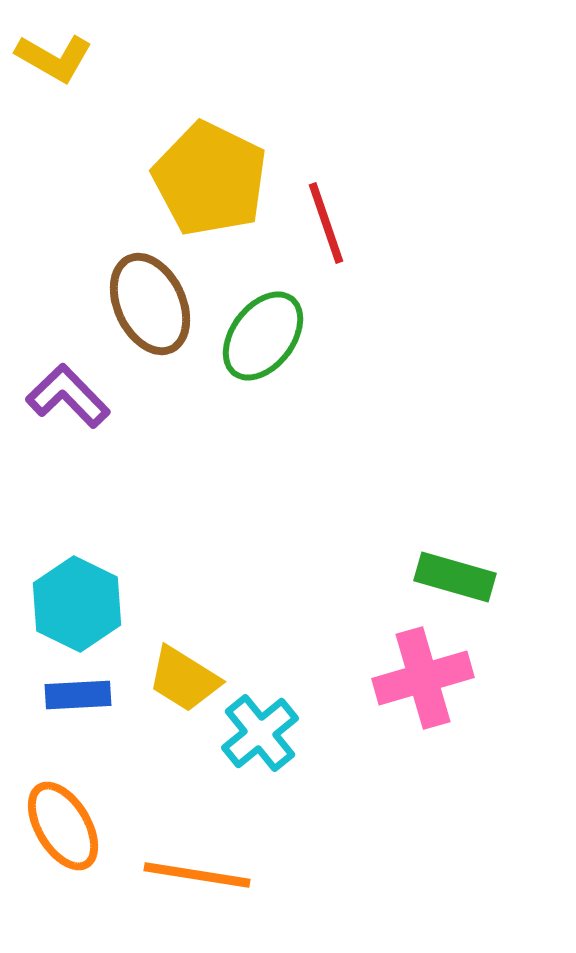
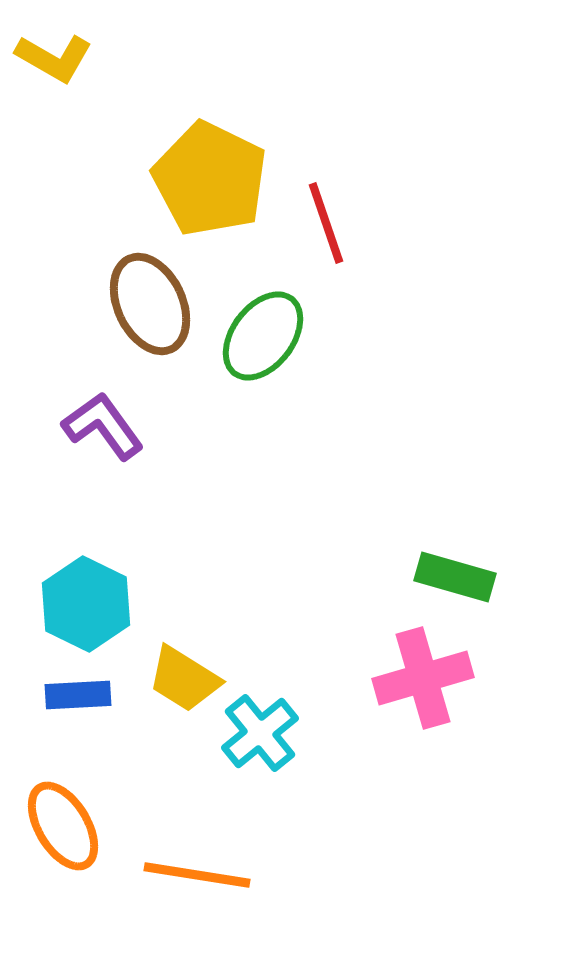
purple L-shape: moved 35 px right, 30 px down; rotated 8 degrees clockwise
cyan hexagon: moved 9 px right
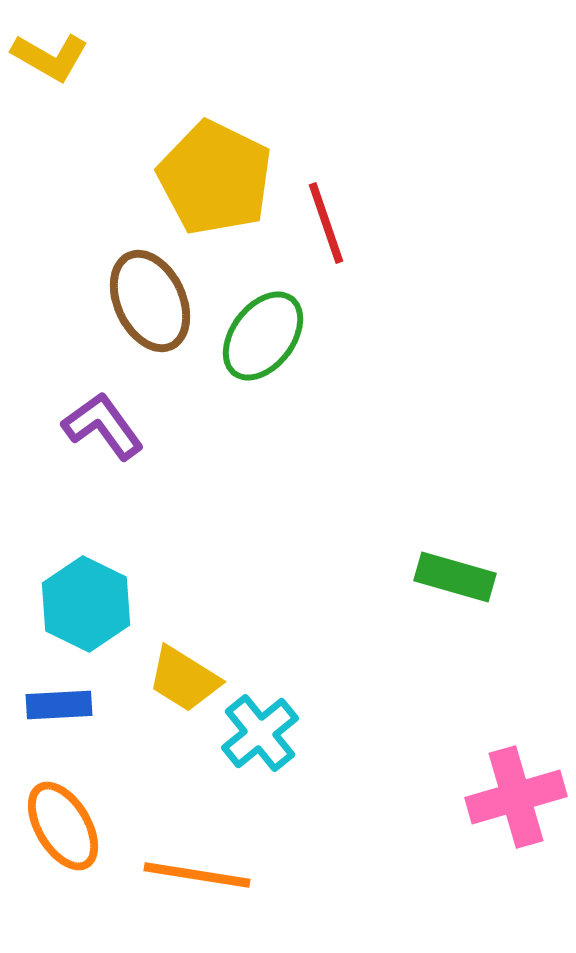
yellow L-shape: moved 4 px left, 1 px up
yellow pentagon: moved 5 px right, 1 px up
brown ellipse: moved 3 px up
pink cross: moved 93 px right, 119 px down
blue rectangle: moved 19 px left, 10 px down
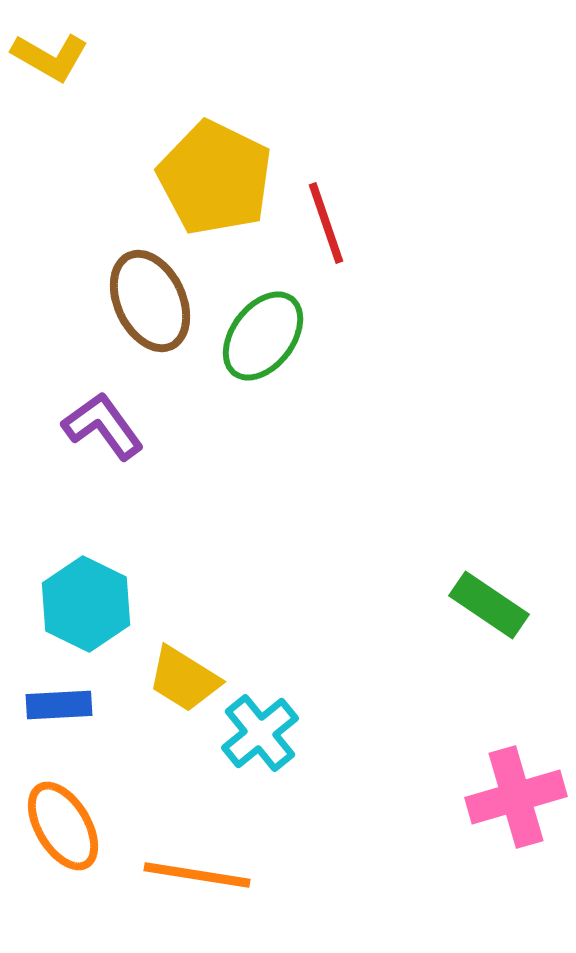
green rectangle: moved 34 px right, 28 px down; rotated 18 degrees clockwise
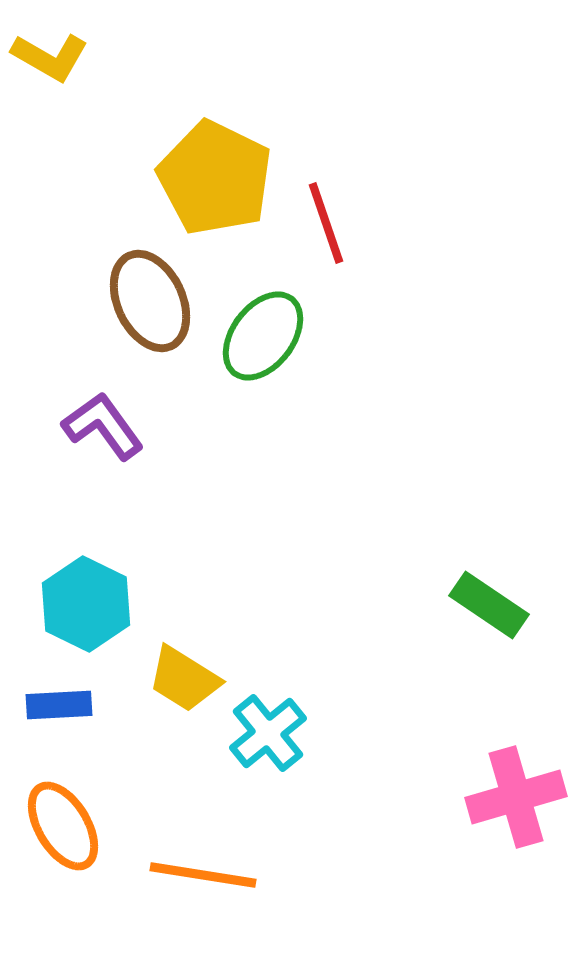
cyan cross: moved 8 px right
orange line: moved 6 px right
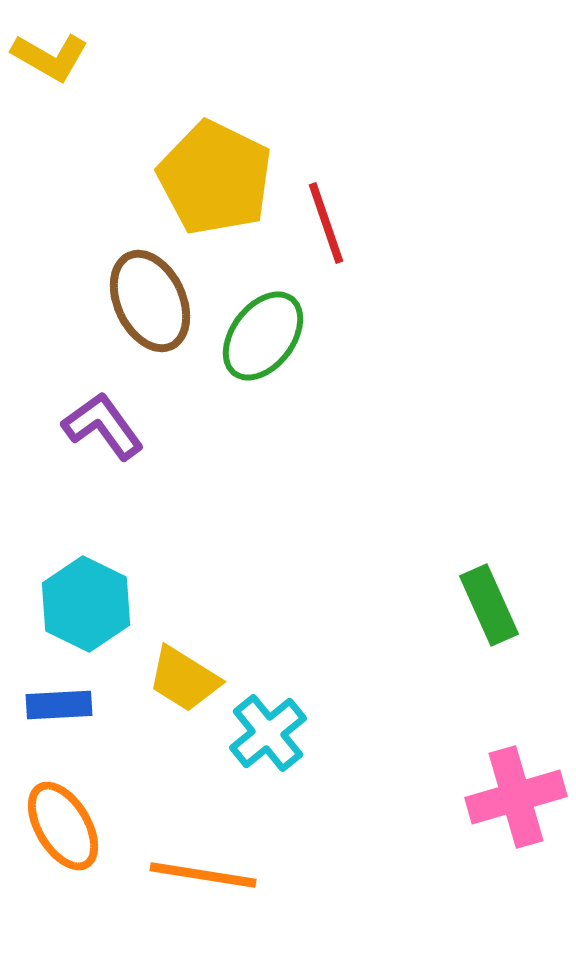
green rectangle: rotated 32 degrees clockwise
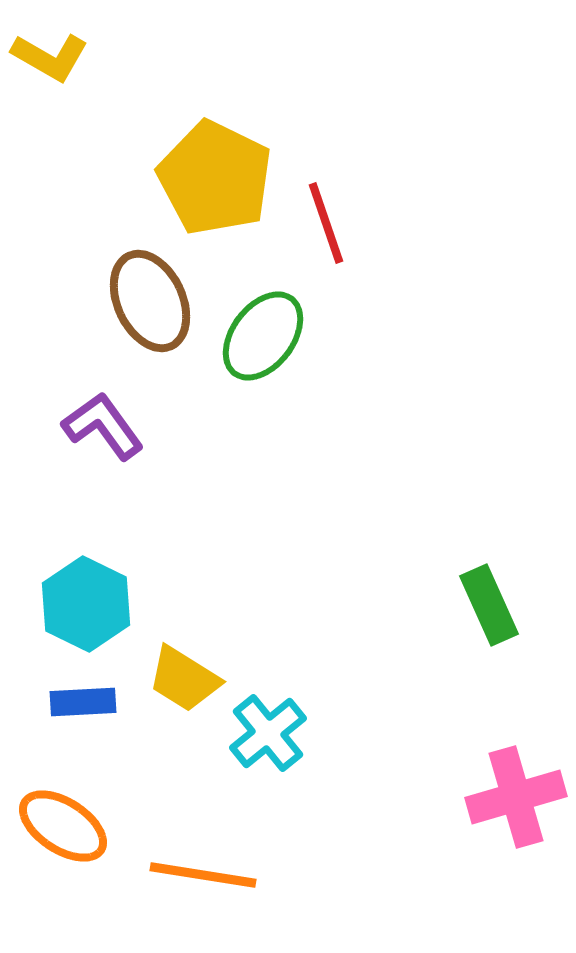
blue rectangle: moved 24 px right, 3 px up
orange ellipse: rotated 26 degrees counterclockwise
